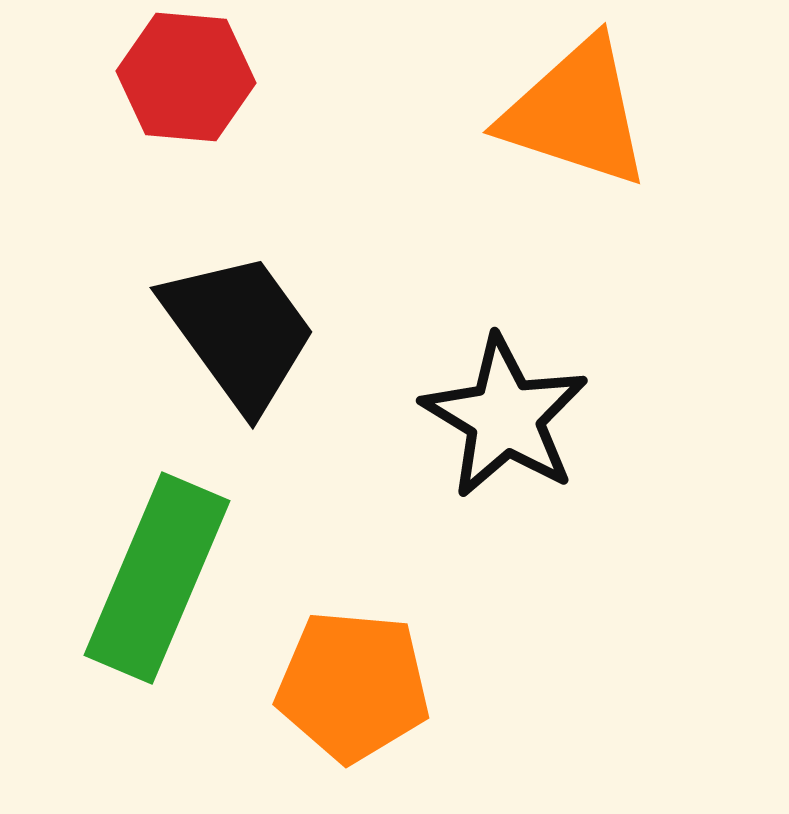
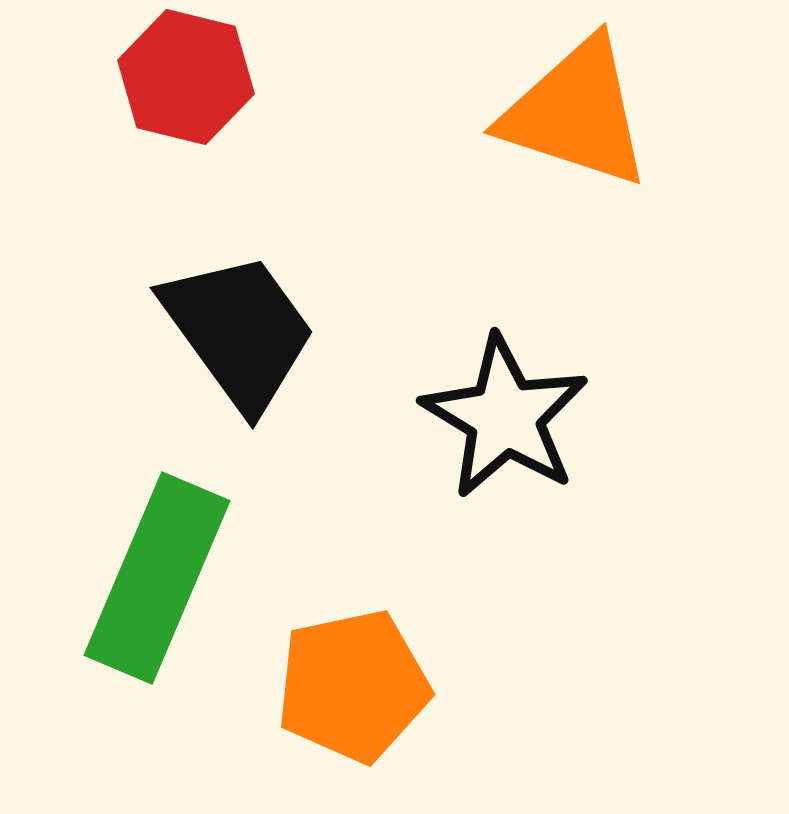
red hexagon: rotated 9 degrees clockwise
orange pentagon: rotated 17 degrees counterclockwise
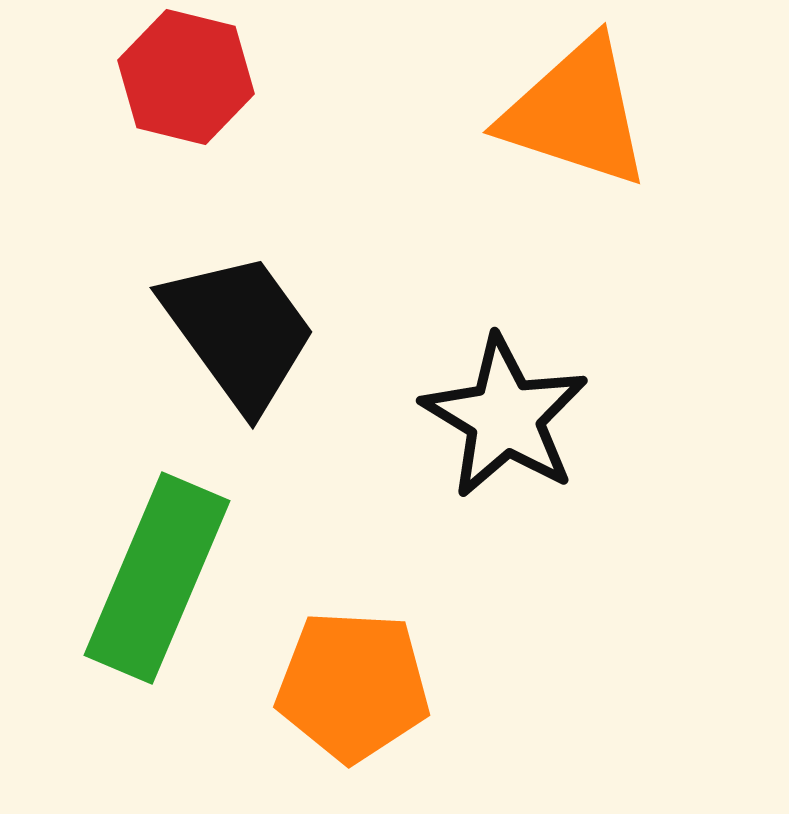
orange pentagon: rotated 15 degrees clockwise
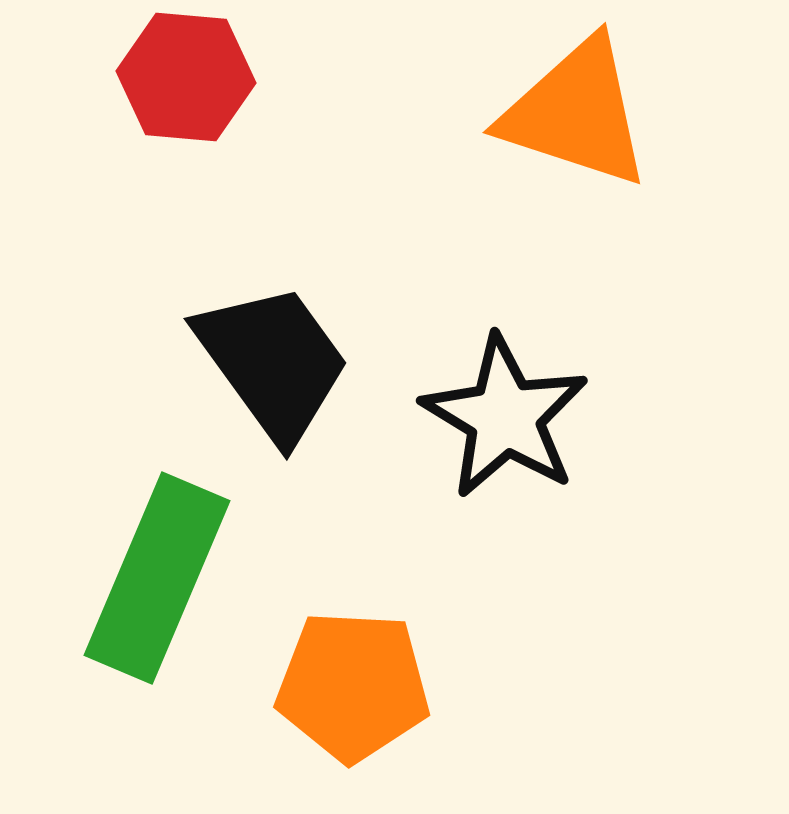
red hexagon: rotated 9 degrees counterclockwise
black trapezoid: moved 34 px right, 31 px down
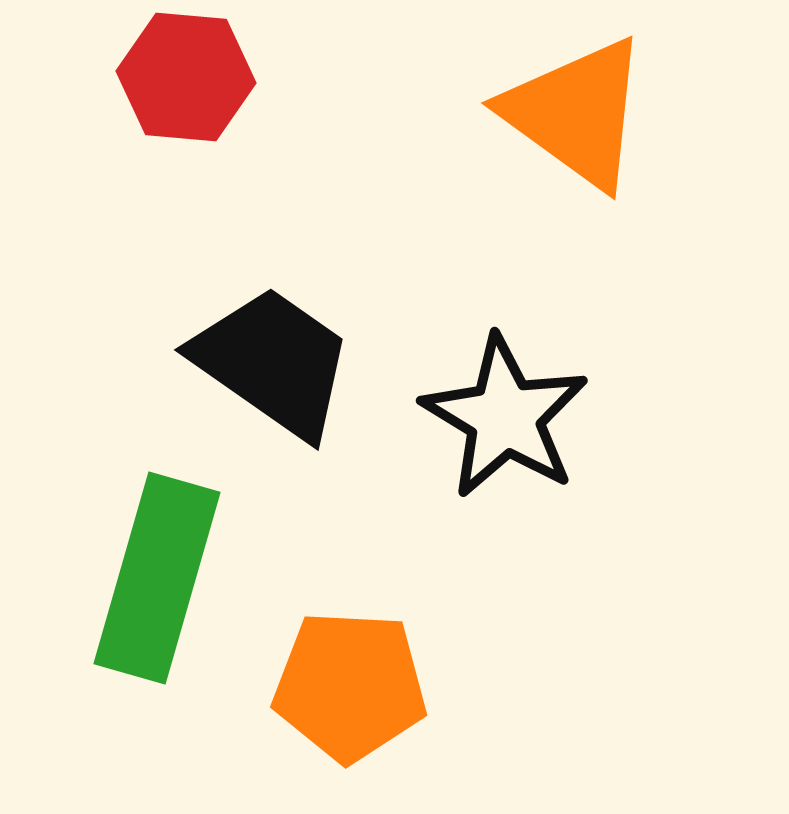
orange triangle: rotated 18 degrees clockwise
black trapezoid: rotated 19 degrees counterclockwise
green rectangle: rotated 7 degrees counterclockwise
orange pentagon: moved 3 px left
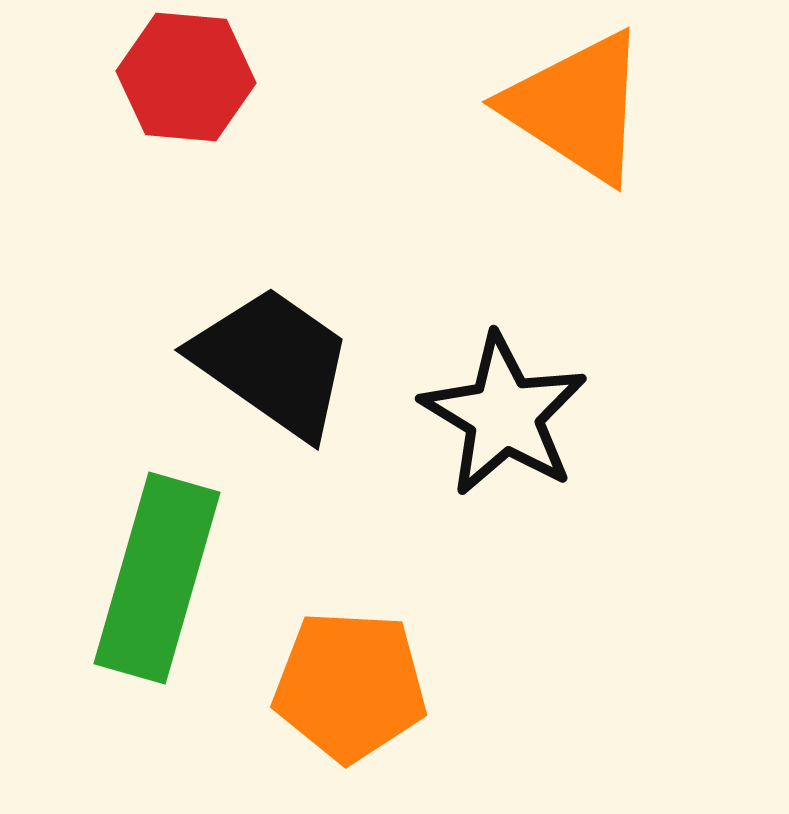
orange triangle: moved 1 px right, 6 px up; rotated 3 degrees counterclockwise
black star: moved 1 px left, 2 px up
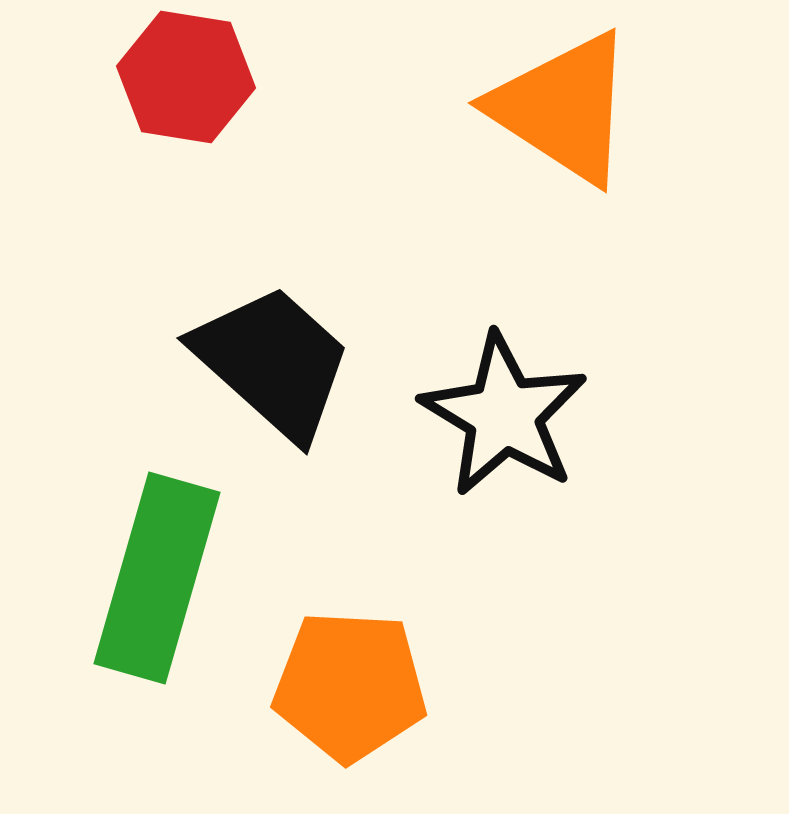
red hexagon: rotated 4 degrees clockwise
orange triangle: moved 14 px left, 1 px down
black trapezoid: rotated 7 degrees clockwise
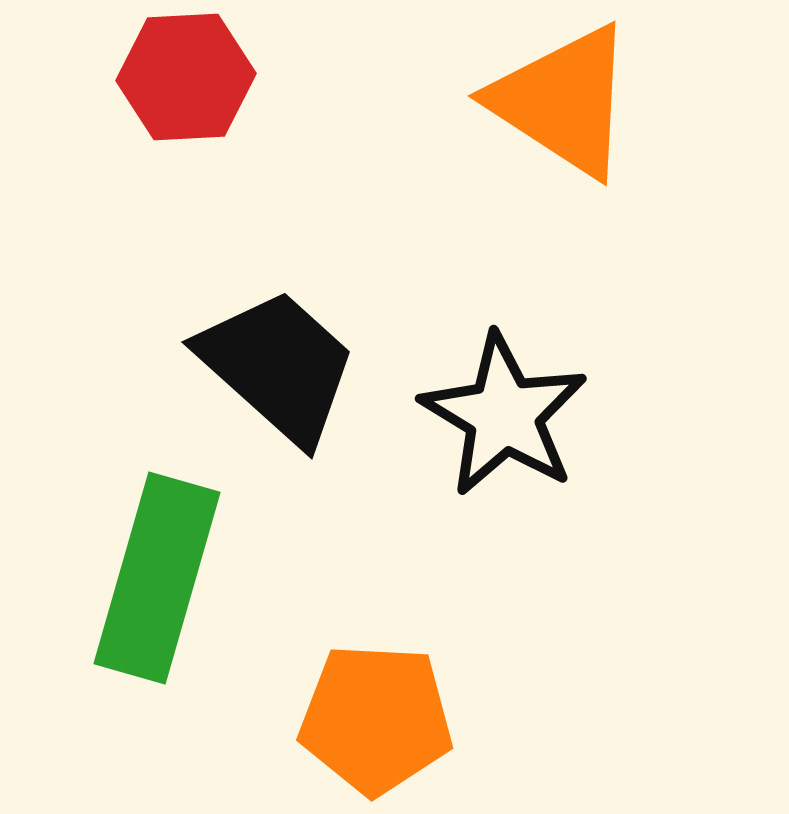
red hexagon: rotated 12 degrees counterclockwise
orange triangle: moved 7 px up
black trapezoid: moved 5 px right, 4 px down
orange pentagon: moved 26 px right, 33 px down
